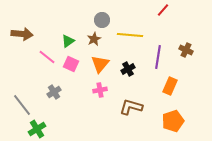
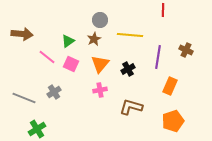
red line: rotated 40 degrees counterclockwise
gray circle: moved 2 px left
gray line: moved 2 px right, 7 px up; rotated 30 degrees counterclockwise
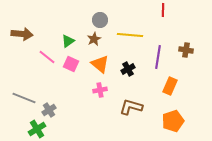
brown cross: rotated 16 degrees counterclockwise
orange triangle: rotated 30 degrees counterclockwise
gray cross: moved 5 px left, 18 px down
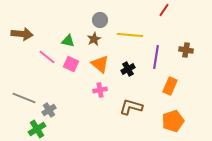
red line: moved 1 px right; rotated 32 degrees clockwise
green triangle: rotated 48 degrees clockwise
purple line: moved 2 px left
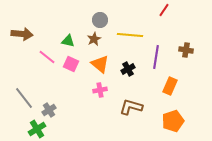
gray line: rotated 30 degrees clockwise
